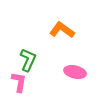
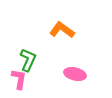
pink ellipse: moved 2 px down
pink L-shape: moved 3 px up
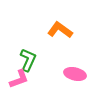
orange L-shape: moved 2 px left
pink L-shape: rotated 60 degrees clockwise
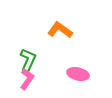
pink ellipse: moved 3 px right
pink L-shape: moved 8 px right; rotated 35 degrees counterclockwise
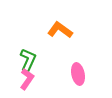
pink ellipse: rotated 65 degrees clockwise
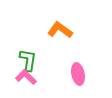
green L-shape: rotated 15 degrees counterclockwise
pink L-shape: moved 1 px left, 2 px up; rotated 80 degrees counterclockwise
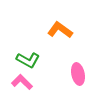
green L-shape: rotated 110 degrees clockwise
pink L-shape: moved 4 px left, 5 px down
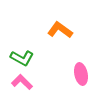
green L-shape: moved 6 px left, 2 px up
pink ellipse: moved 3 px right
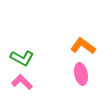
orange L-shape: moved 23 px right, 16 px down
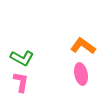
pink L-shape: moved 1 px left; rotated 55 degrees clockwise
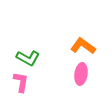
green L-shape: moved 6 px right
pink ellipse: rotated 20 degrees clockwise
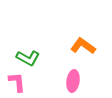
pink ellipse: moved 8 px left, 7 px down
pink L-shape: moved 4 px left; rotated 15 degrees counterclockwise
